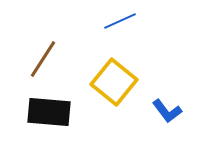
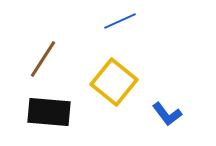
blue L-shape: moved 3 px down
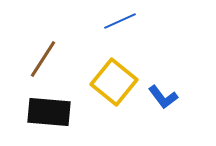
blue L-shape: moved 4 px left, 17 px up
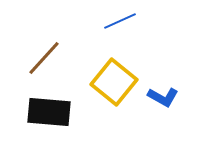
brown line: moved 1 px right, 1 px up; rotated 9 degrees clockwise
blue L-shape: rotated 24 degrees counterclockwise
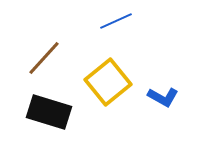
blue line: moved 4 px left
yellow square: moved 6 px left; rotated 12 degrees clockwise
black rectangle: rotated 12 degrees clockwise
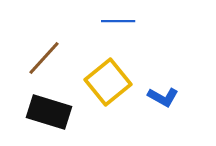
blue line: moved 2 px right; rotated 24 degrees clockwise
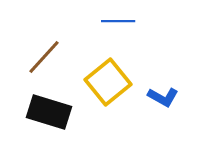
brown line: moved 1 px up
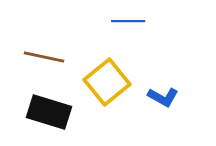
blue line: moved 10 px right
brown line: rotated 60 degrees clockwise
yellow square: moved 1 px left
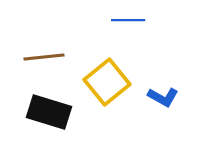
blue line: moved 1 px up
brown line: rotated 18 degrees counterclockwise
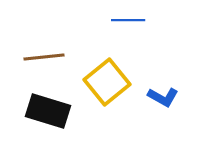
black rectangle: moved 1 px left, 1 px up
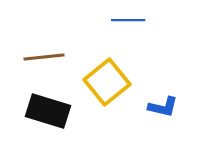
blue L-shape: moved 10 px down; rotated 16 degrees counterclockwise
